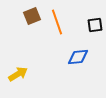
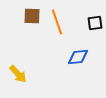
brown square: rotated 24 degrees clockwise
black square: moved 2 px up
yellow arrow: rotated 78 degrees clockwise
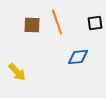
brown square: moved 9 px down
yellow arrow: moved 1 px left, 2 px up
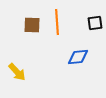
orange line: rotated 15 degrees clockwise
